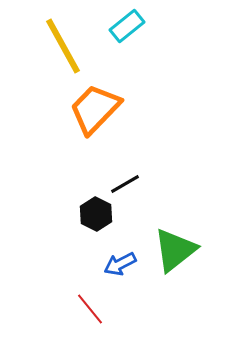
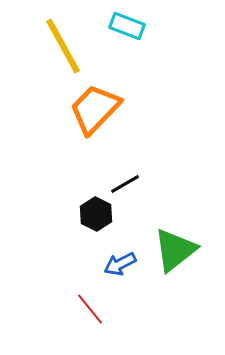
cyan rectangle: rotated 60 degrees clockwise
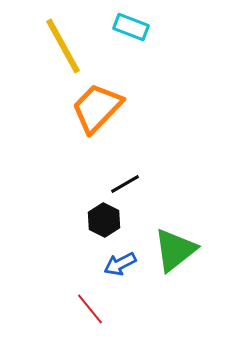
cyan rectangle: moved 4 px right, 1 px down
orange trapezoid: moved 2 px right, 1 px up
black hexagon: moved 8 px right, 6 px down
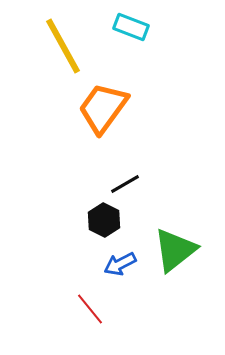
orange trapezoid: moved 6 px right; rotated 8 degrees counterclockwise
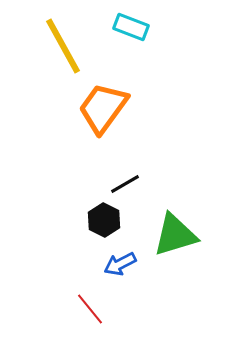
green triangle: moved 15 px up; rotated 21 degrees clockwise
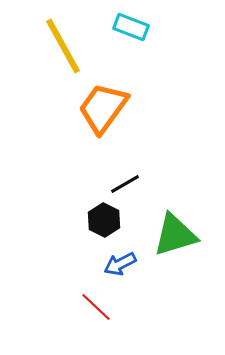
red line: moved 6 px right, 2 px up; rotated 8 degrees counterclockwise
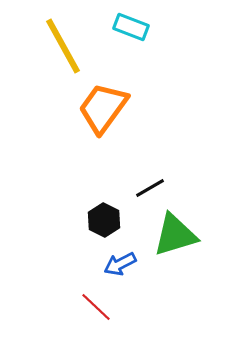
black line: moved 25 px right, 4 px down
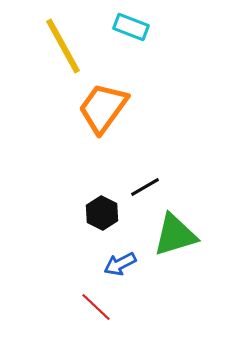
black line: moved 5 px left, 1 px up
black hexagon: moved 2 px left, 7 px up
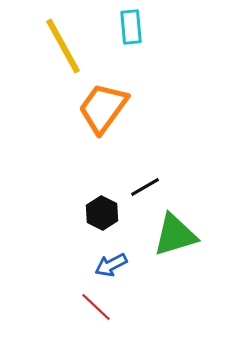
cyan rectangle: rotated 64 degrees clockwise
blue arrow: moved 9 px left, 1 px down
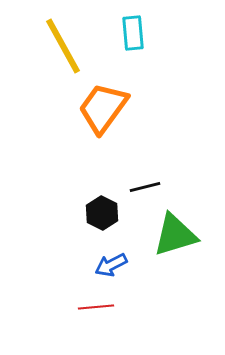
cyan rectangle: moved 2 px right, 6 px down
black line: rotated 16 degrees clockwise
red line: rotated 48 degrees counterclockwise
